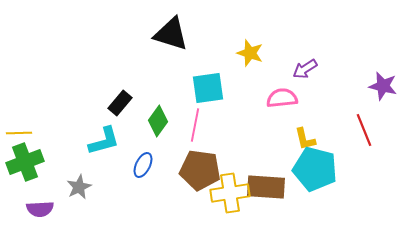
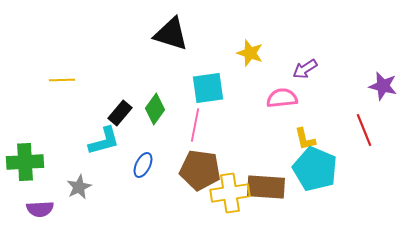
black rectangle: moved 10 px down
green diamond: moved 3 px left, 12 px up
yellow line: moved 43 px right, 53 px up
green cross: rotated 18 degrees clockwise
cyan pentagon: rotated 9 degrees clockwise
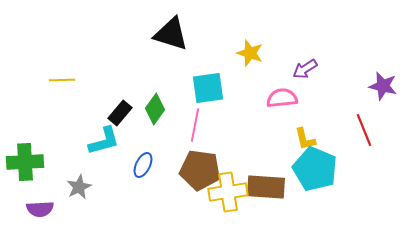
yellow cross: moved 2 px left, 1 px up
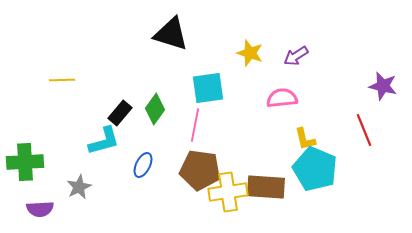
purple arrow: moved 9 px left, 13 px up
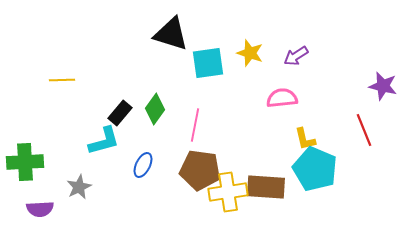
cyan square: moved 25 px up
